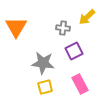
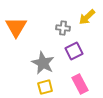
gray star: rotated 20 degrees clockwise
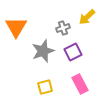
gray cross: rotated 24 degrees counterclockwise
purple square: moved 1 px left, 1 px down
gray star: moved 12 px up; rotated 25 degrees clockwise
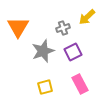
orange triangle: moved 2 px right
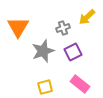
pink rectangle: rotated 24 degrees counterclockwise
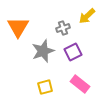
yellow arrow: moved 1 px up
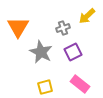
gray star: moved 2 px left, 1 px down; rotated 25 degrees counterclockwise
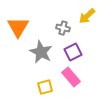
gray cross: rotated 32 degrees clockwise
pink rectangle: moved 9 px left, 7 px up; rotated 12 degrees clockwise
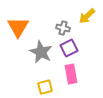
purple square: moved 4 px left, 4 px up
pink rectangle: moved 3 px up; rotated 30 degrees clockwise
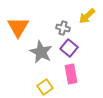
purple square: rotated 24 degrees counterclockwise
yellow square: rotated 21 degrees counterclockwise
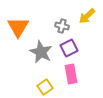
gray cross: moved 1 px left, 2 px up
purple square: rotated 24 degrees clockwise
